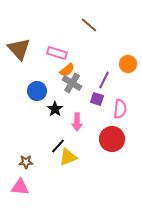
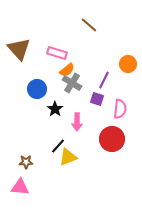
blue circle: moved 2 px up
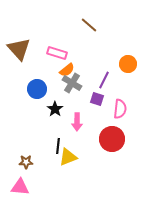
black line: rotated 35 degrees counterclockwise
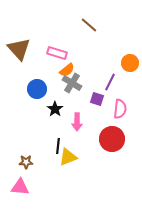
orange circle: moved 2 px right, 1 px up
purple line: moved 6 px right, 2 px down
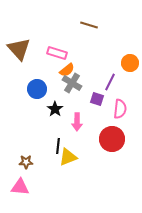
brown line: rotated 24 degrees counterclockwise
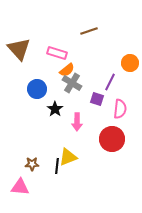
brown line: moved 6 px down; rotated 36 degrees counterclockwise
black line: moved 1 px left, 20 px down
brown star: moved 6 px right, 2 px down
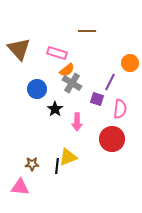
brown line: moved 2 px left; rotated 18 degrees clockwise
